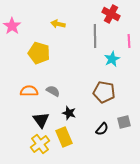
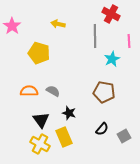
gray square: moved 14 px down; rotated 16 degrees counterclockwise
yellow cross: rotated 24 degrees counterclockwise
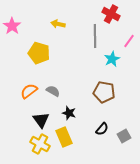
pink line: rotated 40 degrees clockwise
orange semicircle: rotated 36 degrees counterclockwise
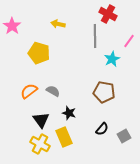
red cross: moved 3 px left
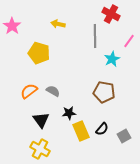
red cross: moved 3 px right
black star: rotated 24 degrees counterclockwise
yellow rectangle: moved 17 px right, 6 px up
yellow cross: moved 5 px down
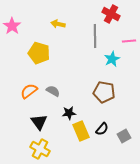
pink line: rotated 48 degrees clockwise
black triangle: moved 2 px left, 2 px down
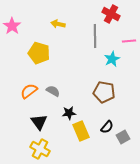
black semicircle: moved 5 px right, 2 px up
gray square: moved 1 px left, 1 px down
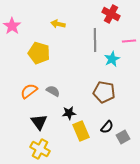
gray line: moved 4 px down
